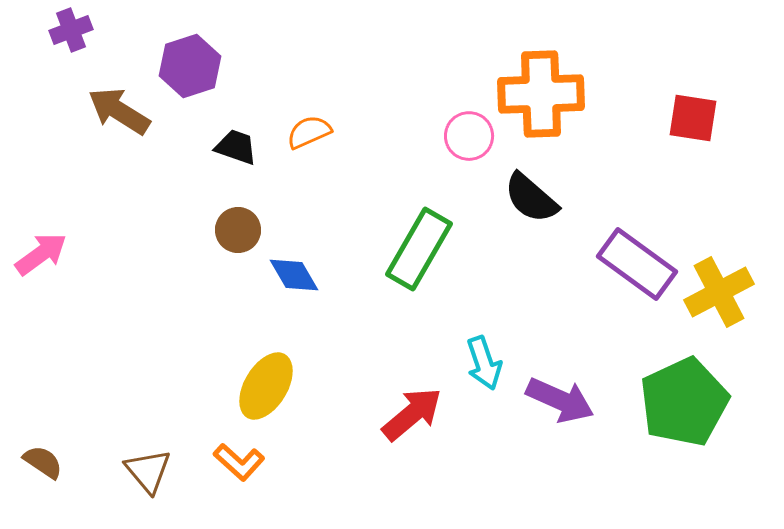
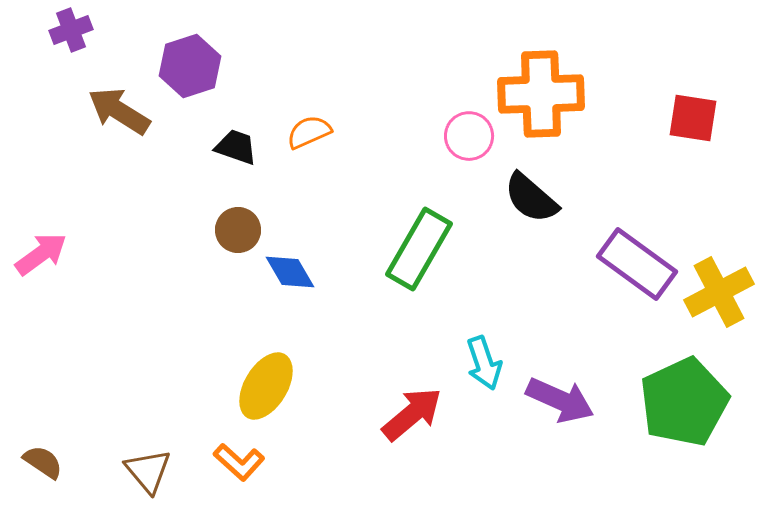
blue diamond: moved 4 px left, 3 px up
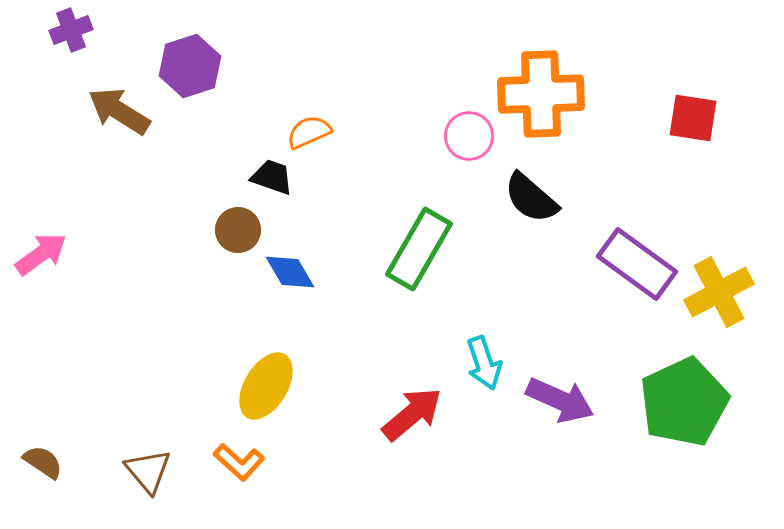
black trapezoid: moved 36 px right, 30 px down
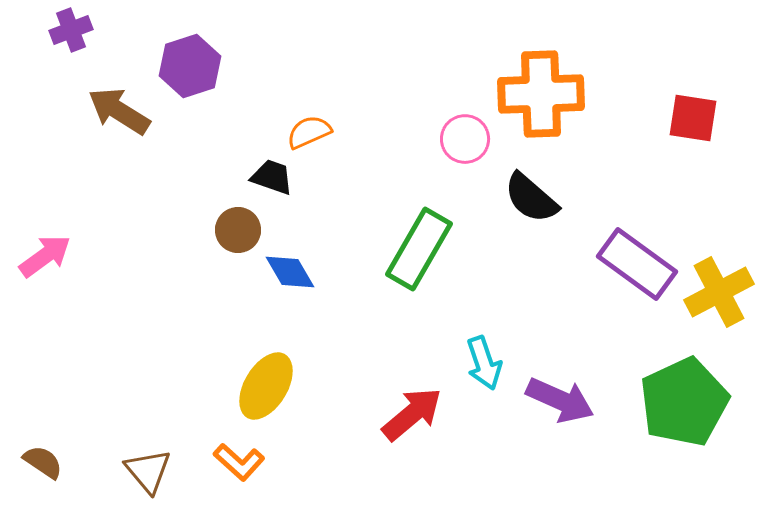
pink circle: moved 4 px left, 3 px down
pink arrow: moved 4 px right, 2 px down
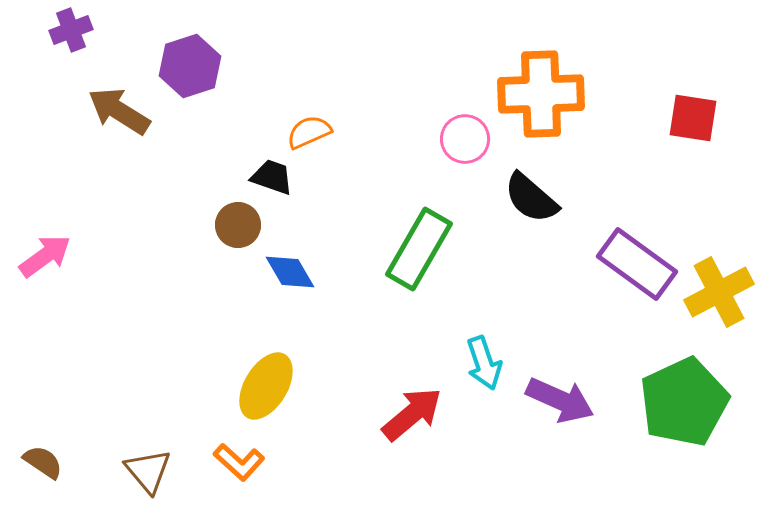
brown circle: moved 5 px up
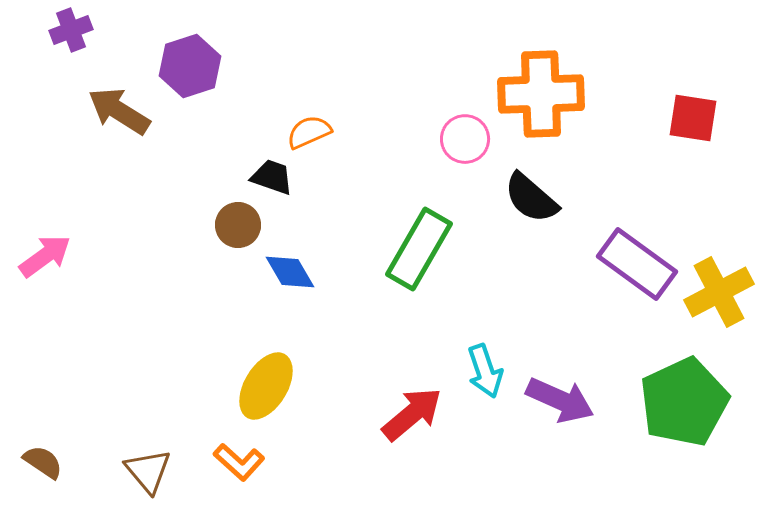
cyan arrow: moved 1 px right, 8 px down
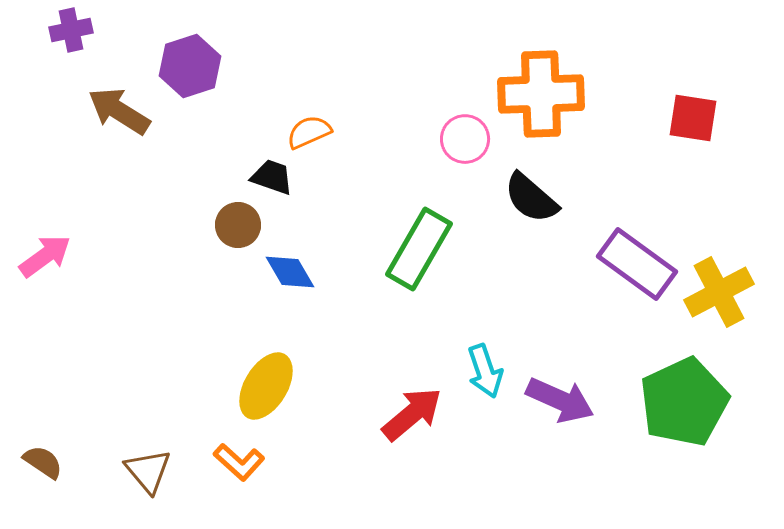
purple cross: rotated 9 degrees clockwise
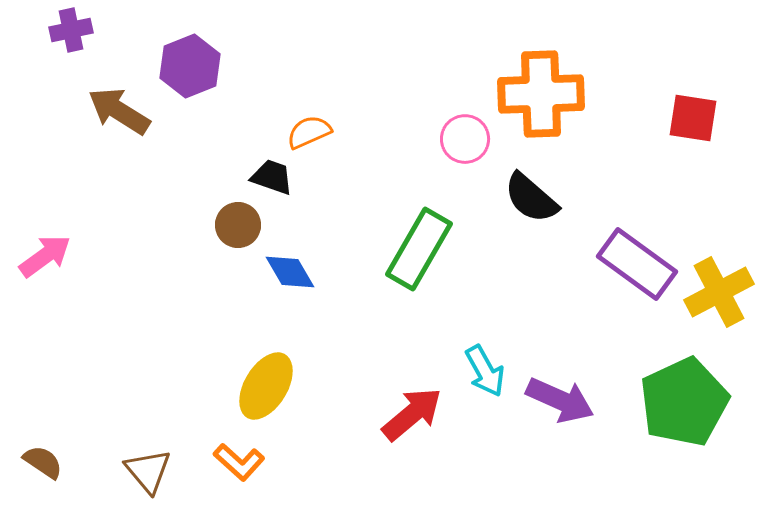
purple hexagon: rotated 4 degrees counterclockwise
cyan arrow: rotated 10 degrees counterclockwise
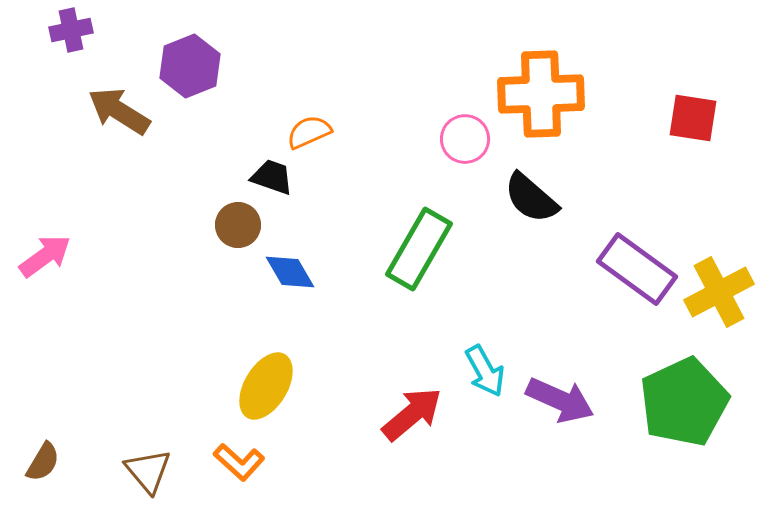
purple rectangle: moved 5 px down
brown semicircle: rotated 87 degrees clockwise
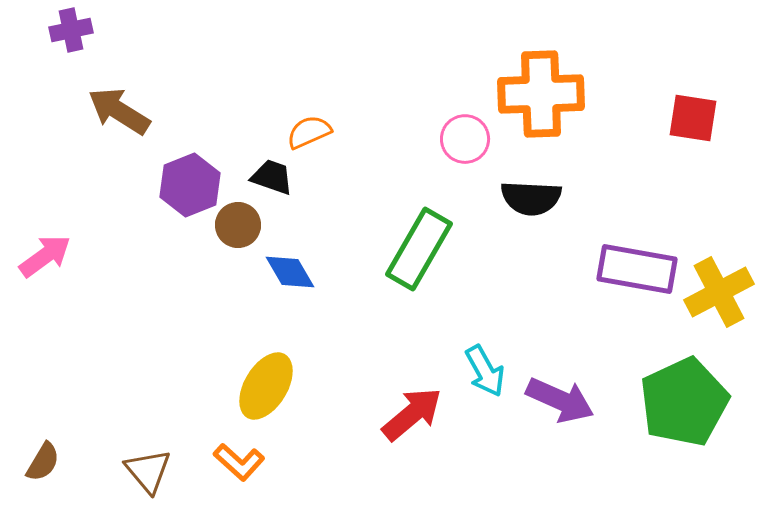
purple hexagon: moved 119 px down
black semicircle: rotated 38 degrees counterclockwise
purple rectangle: rotated 26 degrees counterclockwise
